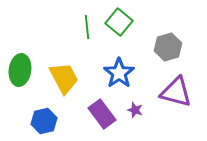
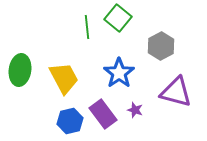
green square: moved 1 px left, 4 px up
gray hexagon: moved 7 px left, 1 px up; rotated 12 degrees counterclockwise
purple rectangle: moved 1 px right
blue hexagon: moved 26 px right
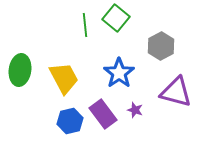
green square: moved 2 px left
green line: moved 2 px left, 2 px up
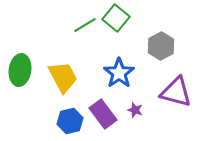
green line: rotated 65 degrees clockwise
yellow trapezoid: moved 1 px left, 1 px up
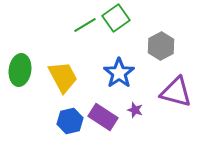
green square: rotated 16 degrees clockwise
purple rectangle: moved 3 px down; rotated 20 degrees counterclockwise
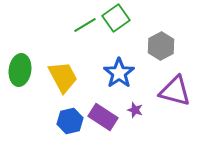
purple triangle: moved 1 px left, 1 px up
